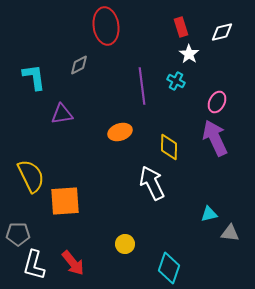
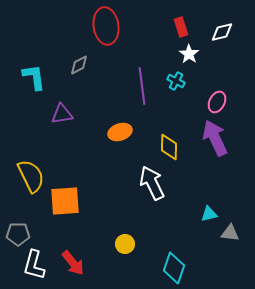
cyan diamond: moved 5 px right
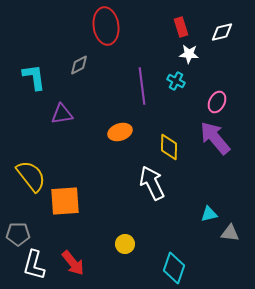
white star: rotated 30 degrees counterclockwise
purple arrow: rotated 15 degrees counterclockwise
yellow semicircle: rotated 12 degrees counterclockwise
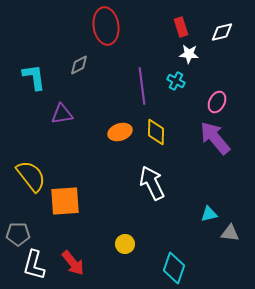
yellow diamond: moved 13 px left, 15 px up
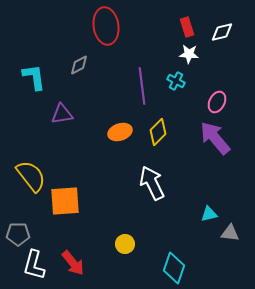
red rectangle: moved 6 px right
yellow diamond: moved 2 px right; rotated 44 degrees clockwise
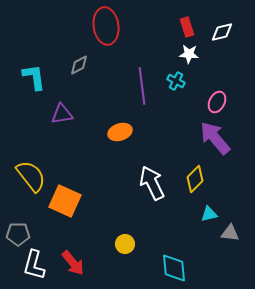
yellow diamond: moved 37 px right, 47 px down
orange square: rotated 28 degrees clockwise
cyan diamond: rotated 24 degrees counterclockwise
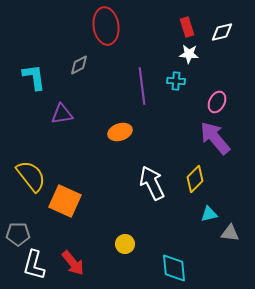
cyan cross: rotated 24 degrees counterclockwise
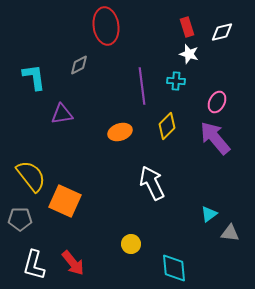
white star: rotated 12 degrees clockwise
yellow diamond: moved 28 px left, 53 px up
cyan triangle: rotated 24 degrees counterclockwise
gray pentagon: moved 2 px right, 15 px up
yellow circle: moved 6 px right
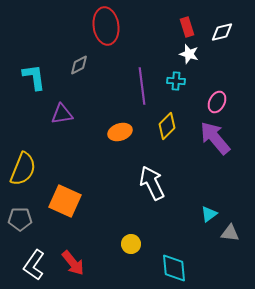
yellow semicircle: moved 8 px left, 7 px up; rotated 60 degrees clockwise
white L-shape: rotated 20 degrees clockwise
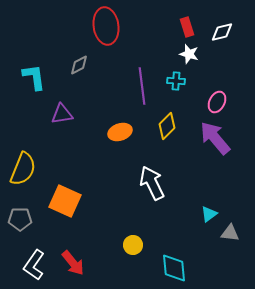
yellow circle: moved 2 px right, 1 px down
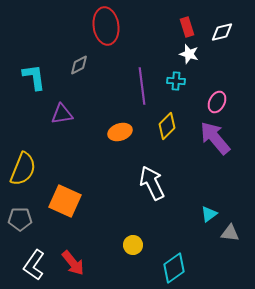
cyan diamond: rotated 60 degrees clockwise
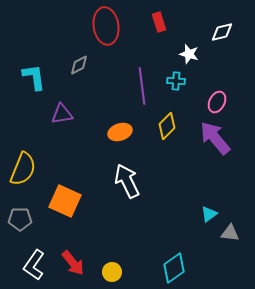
red rectangle: moved 28 px left, 5 px up
white arrow: moved 25 px left, 2 px up
yellow circle: moved 21 px left, 27 px down
